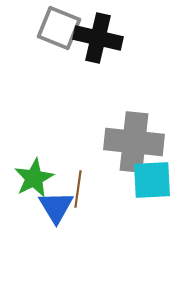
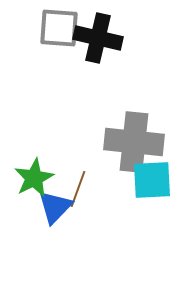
gray square: rotated 18 degrees counterclockwise
brown line: rotated 12 degrees clockwise
blue triangle: moved 1 px left; rotated 15 degrees clockwise
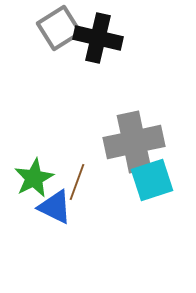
gray square: rotated 36 degrees counterclockwise
gray cross: rotated 18 degrees counterclockwise
cyan square: rotated 15 degrees counterclockwise
brown line: moved 1 px left, 7 px up
blue triangle: rotated 48 degrees counterclockwise
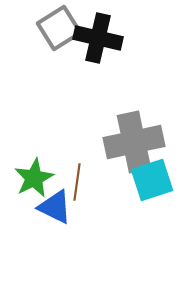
brown line: rotated 12 degrees counterclockwise
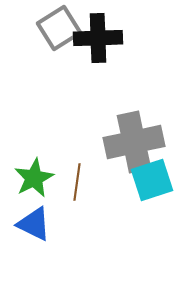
black cross: rotated 15 degrees counterclockwise
blue triangle: moved 21 px left, 17 px down
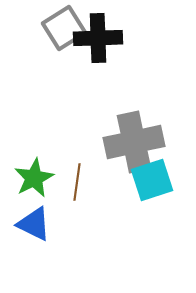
gray square: moved 5 px right
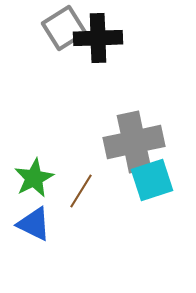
brown line: moved 4 px right, 9 px down; rotated 24 degrees clockwise
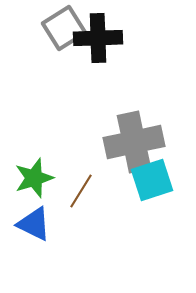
green star: rotated 9 degrees clockwise
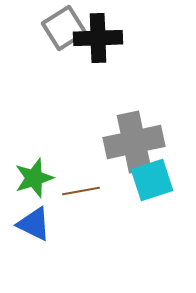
brown line: rotated 48 degrees clockwise
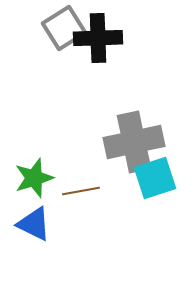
cyan square: moved 3 px right, 2 px up
